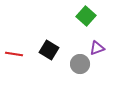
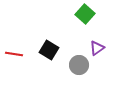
green square: moved 1 px left, 2 px up
purple triangle: rotated 14 degrees counterclockwise
gray circle: moved 1 px left, 1 px down
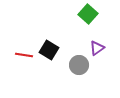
green square: moved 3 px right
red line: moved 10 px right, 1 px down
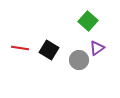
green square: moved 7 px down
red line: moved 4 px left, 7 px up
gray circle: moved 5 px up
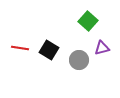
purple triangle: moved 5 px right; rotated 21 degrees clockwise
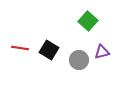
purple triangle: moved 4 px down
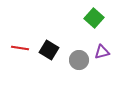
green square: moved 6 px right, 3 px up
